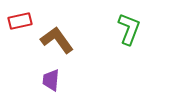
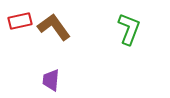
brown L-shape: moved 3 px left, 13 px up
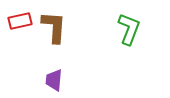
brown L-shape: rotated 40 degrees clockwise
purple trapezoid: moved 3 px right
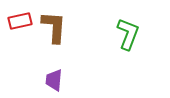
green L-shape: moved 1 px left, 5 px down
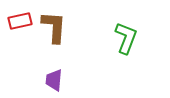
green L-shape: moved 2 px left, 4 px down
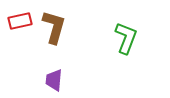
brown L-shape: rotated 12 degrees clockwise
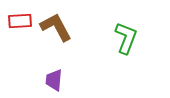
red rectangle: rotated 10 degrees clockwise
brown L-shape: moved 2 px right; rotated 44 degrees counterclockwise
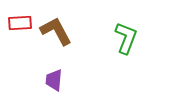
red rectangle: moved 2 px down
brown L-shape: moved 4 px down
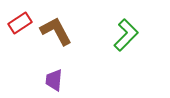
red rectangle: rotated 30 degrees counterclockwise
green L-shape: moved 3 px up; rotated 24 degrees clockwise
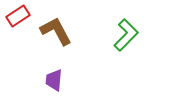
red rectangle: moved 2 px left, 7 px up
